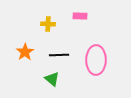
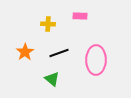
black line: moved 2 px up; rotated 18 degrees counterclockwise
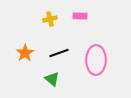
yellow cross: moved 2 px right, 5 px up; rotated 16 degrees counterclockwise
orange star: moved 1 px down
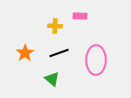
yellow cross: moved 5 px right, 7 px down; rotated 16 degrees clockwise
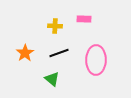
pink rectangle: moved 4 px right, 3 px down
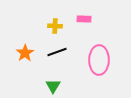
black line: moved 2 px left, 1 px up
pink ellipse: moved 3 px right
green triangle: moved 1 px right, 7 px down; rotated 21 degrees clockwise
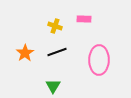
yellow cross: rotated 16 degrees clockwise
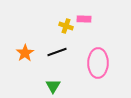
yellow cross: moved 11 px right
pink ellipse: moved 1 px left, 3 px down
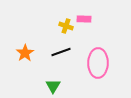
black line: moved 4 px right
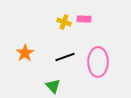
yellow cross: moved 2 px left, 4 px up
black line: moved 4 px right, 5 px down
pink ellipse: moved 1 px up
green triangle: rotated 14 degrees counterclockwise
